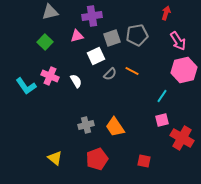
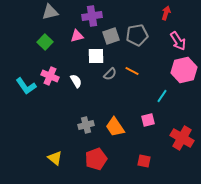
gray square: moved 1 px left, 2 px up
white square: rotated 24 degrees clockwise
pink square: moved 14 px left
red pentagon: moved 1 px left
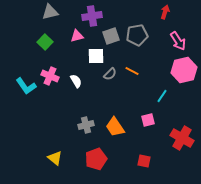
red arrow: moved 1 px left, 1 px up
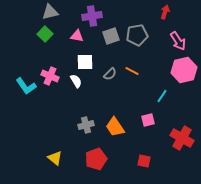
pink triangle: rotated 24 degrees clockwise
green square: moved 8 px up
white square: moved 11 px left, 6 px down
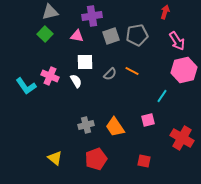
pink arrow: moved 1 px left
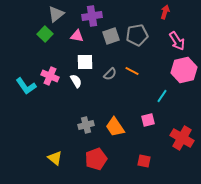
gray triangle: moved 6 px right, 2 px down; rotated 24 degrees counterclockwise
